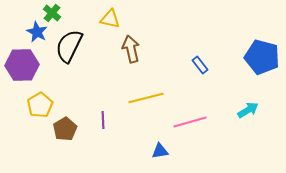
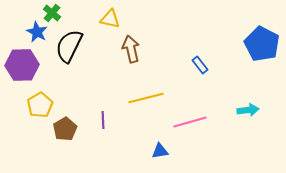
blue pentagon: moved 13 px up; rotated 12 degrees clockwise
cyan arrow: rotated 25 degrees clockwise
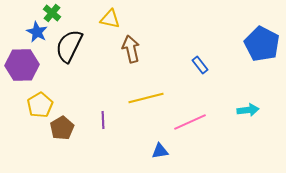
pink line: rotated 8 degrees counterclockwise
brown pentagon: moved 3 px left, 1 px up
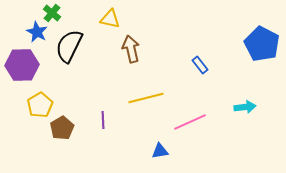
cyan arrow: moved 3 px left, 3 px up
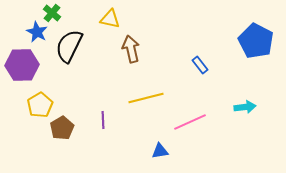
blue pentagon: moved 6 px left, 3 px up
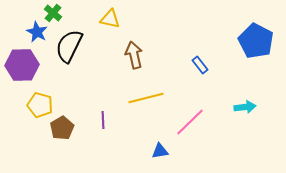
green cross: moved 1 px right
brown arrow: moved 3 px right, 6 px down
yellow pentagon: rotated 25 degrees counterclockwise
pink line: rotated 20 degrees counterclockwise
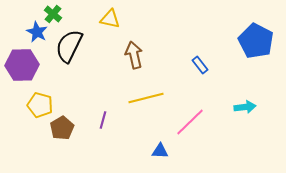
green cross: moved 1 px down
purple line: rotated 18 degrees clockwise
blue triangle: rotated 12 degrees clockwise
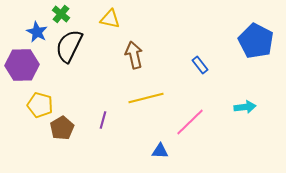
green cross: moved 8 px right
